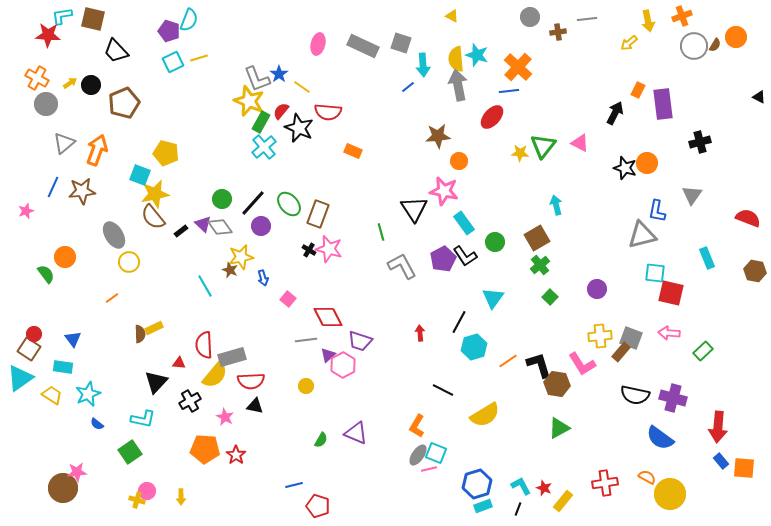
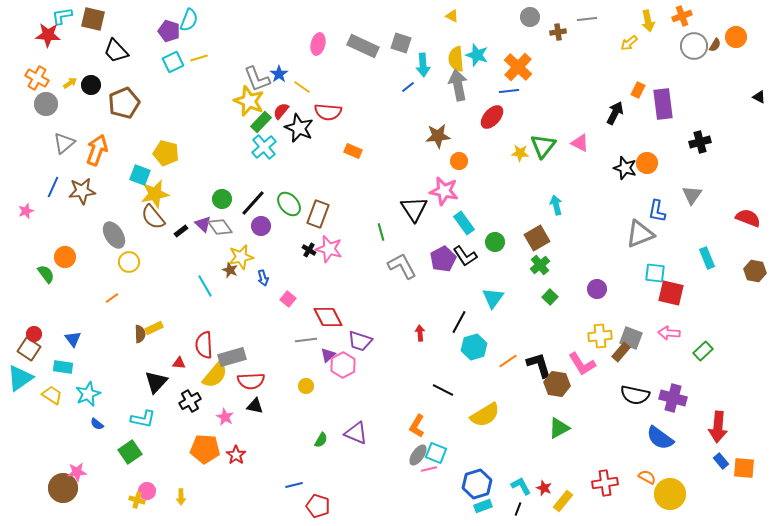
green rectangle at (261, 122): rotated 15 degrees clockwise
gray triangle at (642, 235): moved 2 px left, 1 px up; rotated 8 degrees counterclockwise
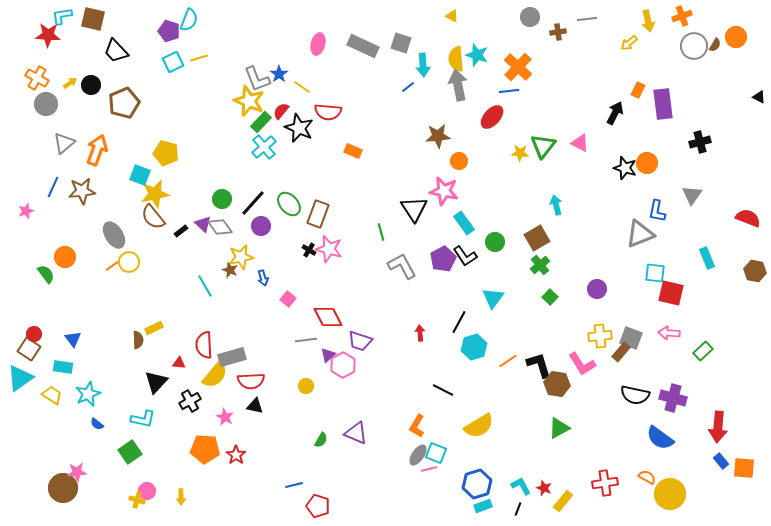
orange line at (112, 298): moved 32 px up
brown semicircle at (140, 334): moved 2 px left, 6 px down
yellow semicircle at (485, 415): moved 6 px left, 11 px down
